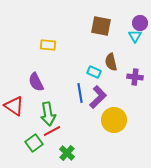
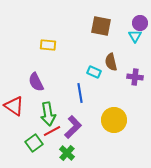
purple L-shape: moved 25 px left, 30 px down
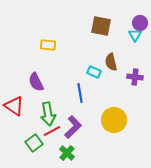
cyan triangle: moved 1 px up
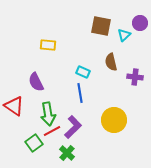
cyan triangle: moved 11 px left; rotated 16 degrees clockwise
cyan rectangle: moved 11 px left
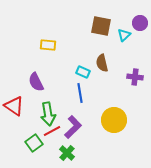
brown semicircle: moved 9 px left, 1 px down
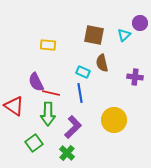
brown square: moved 7 px left, 9 px down
green arrow: rotated 10 degrees clockwise
red line: moved 1 px left, 38 px up; rotated 42 degrees clockwise
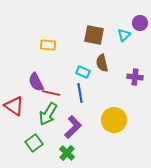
green arrow: rotated 30 degrees clockwise
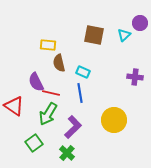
brown semicircle: moved 43 px left
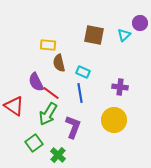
purple cross: moved 15 px left, 10 px down
red line: rotated 24 degrees clockwise
purple L-shape: rotated 25 degrees counterclockwise
green cross: moved 9 px left, 2 px down
